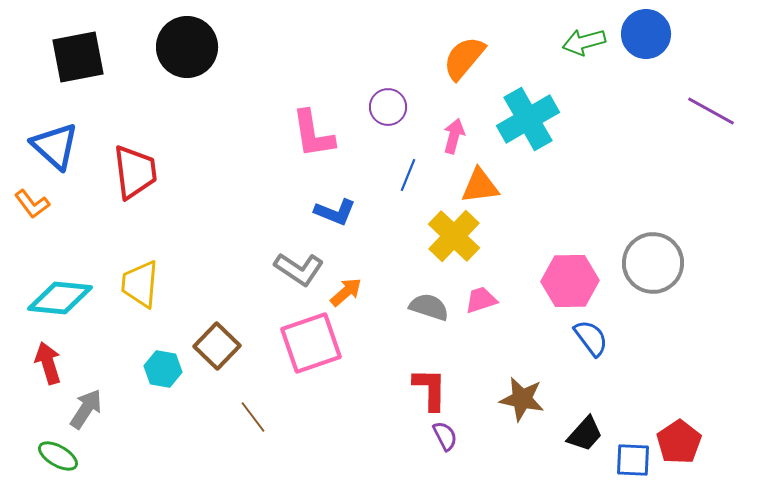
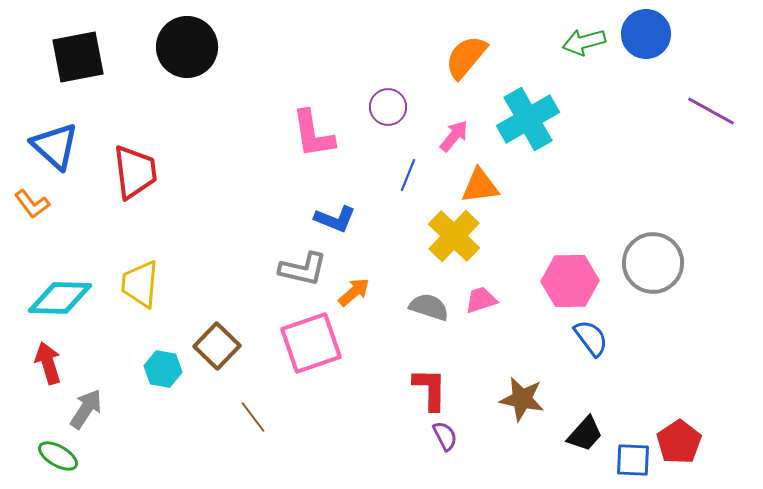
orange semicircle: moved 2 px right, 1 px up
pink arrow: rotated 24 degrees clockwise
blue L-shape: moved 7 px down
gray L-shape: moved 4 px right; rotated 21 degrees counterclockwise
orange arrow: moved 8 px right
cyan diamond: rotated 4 degrees counterclockwise
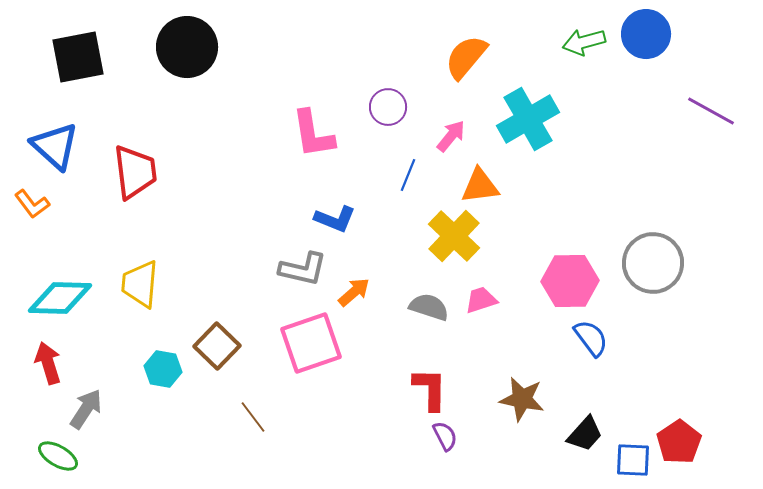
pink arrow: moved 3 px left
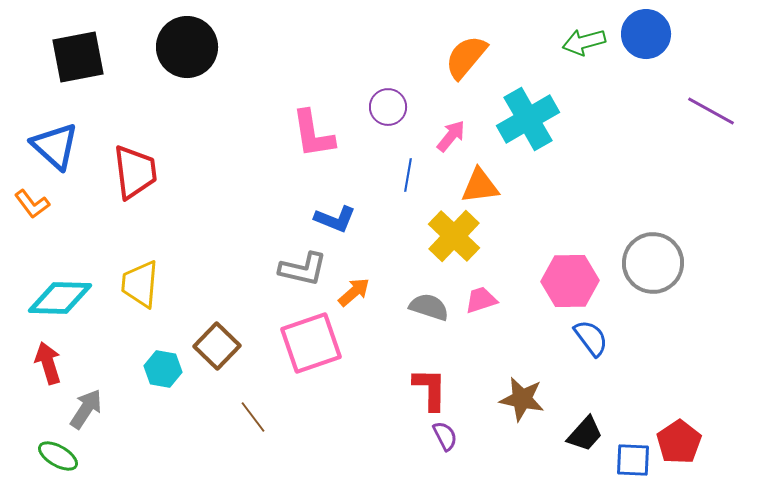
blue line: rotated 12 degrees counterclockwise
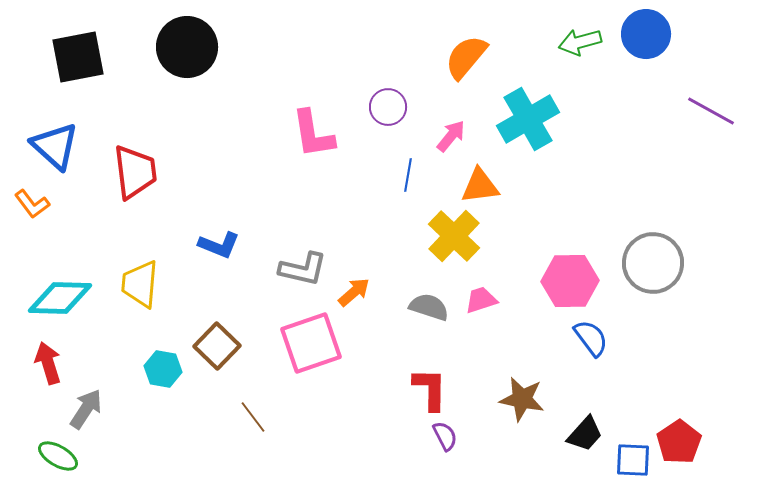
green arrow: moved 4 px left
blue L-shape: moved 116 px left, 26 px down
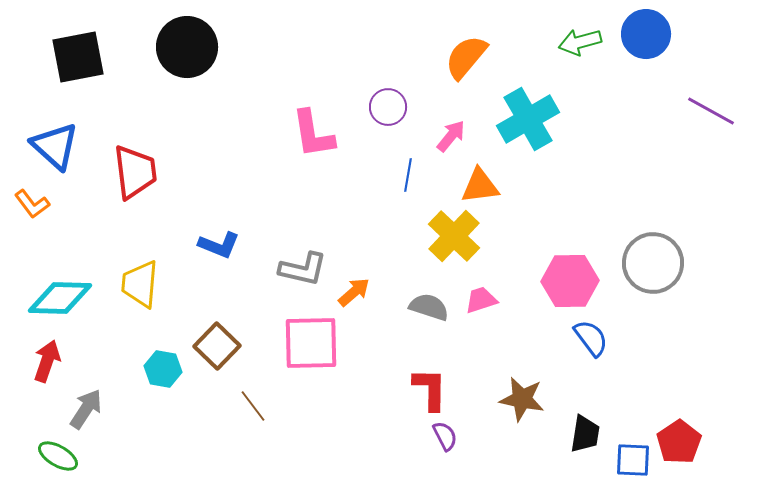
pink square: rotated 18 degrees clockwise
red arrow: moved 1 px left, 2 px up; rotated 36 degrees clockwise
brown line: moved 11 px up
black trapezoid: rotated 33 degrees counterclockwise
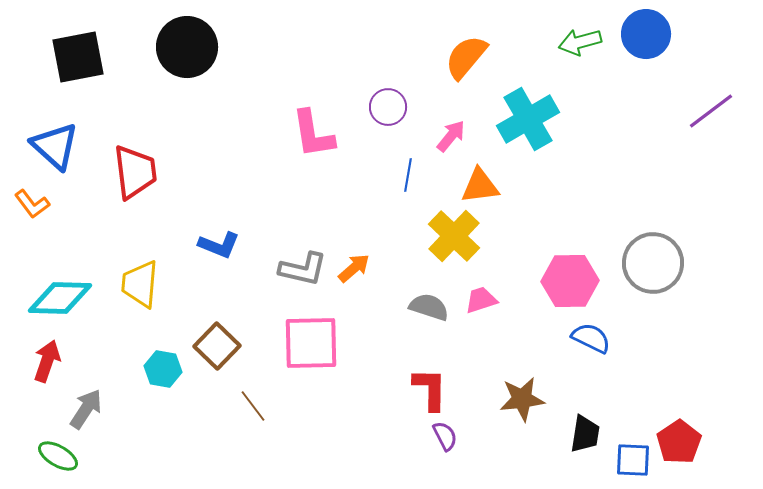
purple line: rotated 66 degrees counterclockwise
orange arrow: moved 24 px up
blue semicircle: rotated 27 degrees counterclockwise
brown star: rotated 18 degrees counterclockwise
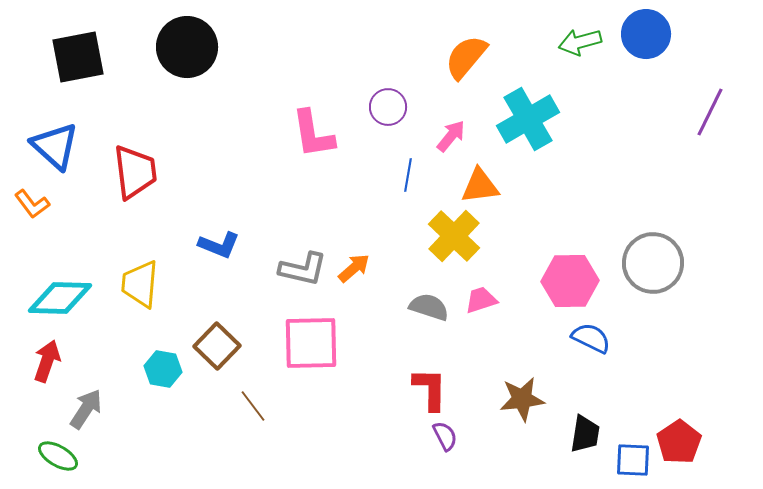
purple line: moved 1 px left, 1 px down; rotated 27 degrees counterclockwise
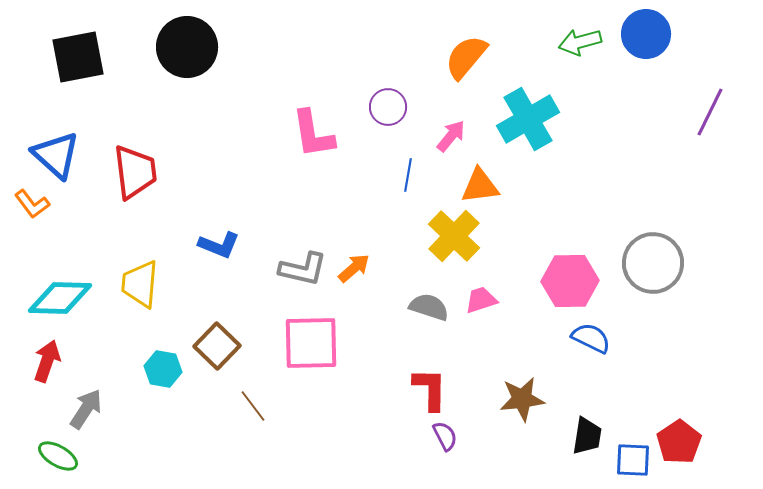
blue triangle: moved 1 px right, 9 px down
black trapezoid: moved 2 px right, 2 px down
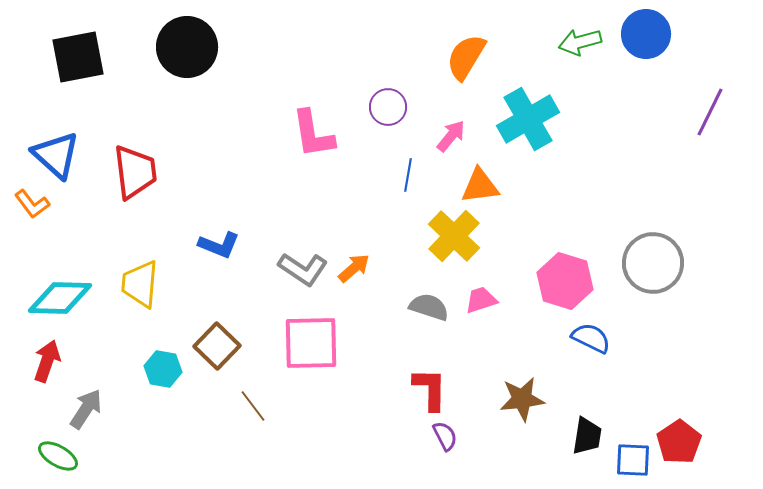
orange semicircle: rotated 9 degrees counterclockwise
gray L-shape: rotated 21 degrees clockwise
pink hexagon: moved 5 px left; rotated 18 degrees clockwise
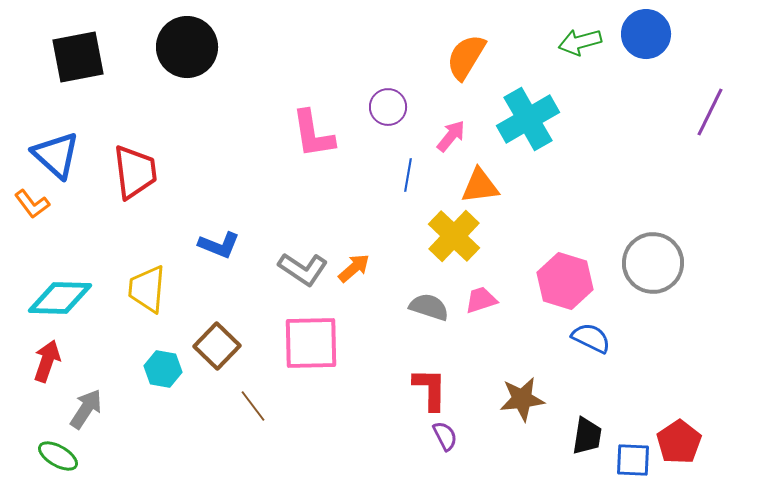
yellow trapezoid: moved 7 px right, 5 px down
